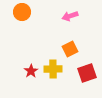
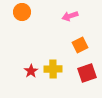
orange square: moved 10 px right, 4 px up
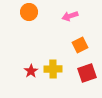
orange circle: moved 7 px right
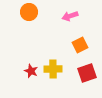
red star: rotated 16 degrees counterclockwise
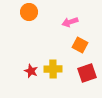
pink arrow: moved 6 px down
orange square: rotated 35 degrees counterclockwise
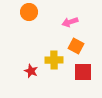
orange square: moved 4 px left, 1 px down
yellow cross: moved 1 px right, 9 px up
red square: moved 4 px left, 1 px up; rotated 18 degrees clockwise
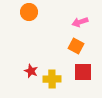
pink arrow: moved 10 px right
yellow cross: moved 2 px left, 19 px down
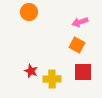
orange square: moved 1 px right, 1 px up
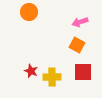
yellow cross: moved 2 px up
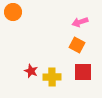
orange circle: moved 16 px left
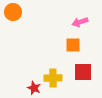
orange square: moved 4 px left; rotated 28 degrees counterclockwise
red star: moved 3 px right, 17 px down
yellow cross: moved 1 px right, 1 px down
